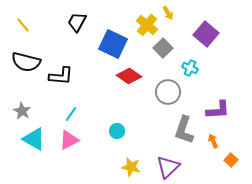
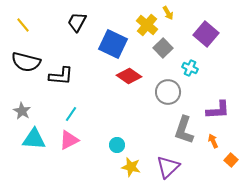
cyan circle: moved 14 px down
cyan triangle: rotated 25 degrees counterclockwise
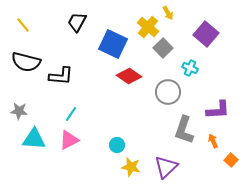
yellow cross: moved 1 px right, 2 px down
gray star: moved 3 px left; rotated 24 degrees counterclockwise
purple triangle: moved 2 px left
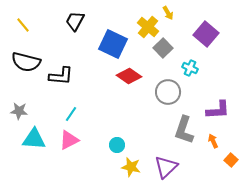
black trapezoid: moved 2 px left, 1 px up
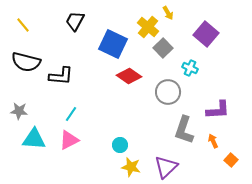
cyan circle: moved 3 px right
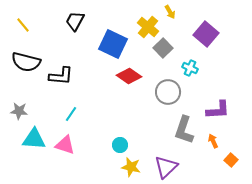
yellow arrow: moved 2 px right, 1 px up
pink triangle: moved 4 px left, 5 px down; rotated 45 degrees clockwise
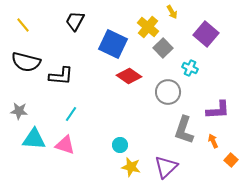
yellow arrow: moved 2 px right
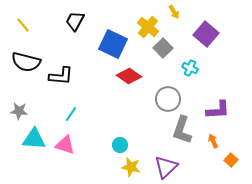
yellow arrow: moved 2 px right
gray circle: moved 7 px down
gray L-shape: moved 2 px left
